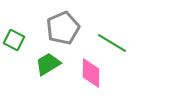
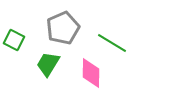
green trapezoid: rotated 28 degrees counterclockwise
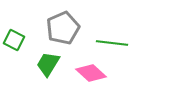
green line: rotated 24 degrees counterclockwise
pink diamond: rotated 48 degrees counterclockwise
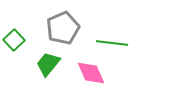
green square: rotated 20 degrees clockwise
green trapezoid: rotated 8 degrees clockwise
pink diamond: rotated 24 degrees clockwise
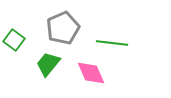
green square: rotated 10 degrees counterclockwise
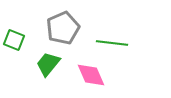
green square: rotated 15 degrees counterclockwise
pink diamond: moved 2 px down
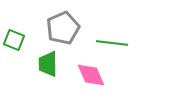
green trapezoid: rotated 40 degrees counterclockwise
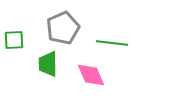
green square: rotated 25 degrees counterclockwise
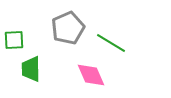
gray pentagon: moved 5 px right
green line: moved 1 px left; rotated 24 degrees clockwise
green trapezoid: moved 17 px left, 5 px down
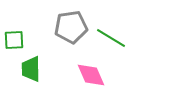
gray pentagon: moved 3 px right, 1 px up; rotated 16 degrees clockwise
green line: moved 5 px up
